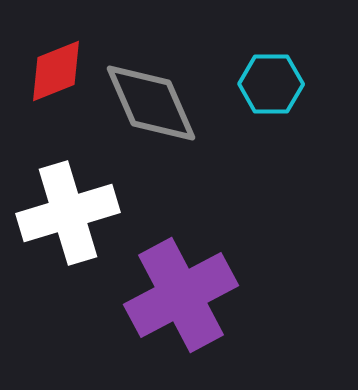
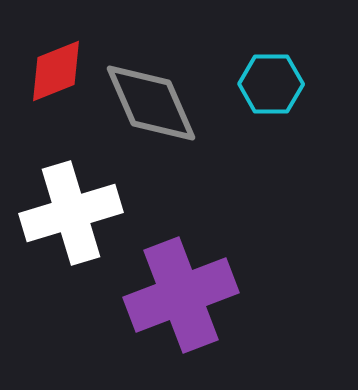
white cross: moved 3 px right
purple cross: rotated 7 degrees clockwise
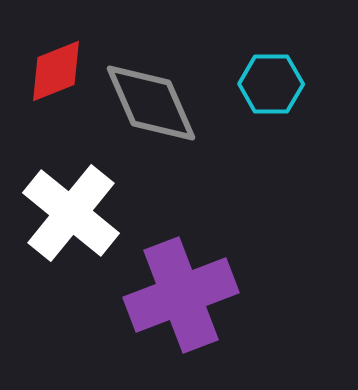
white cross: rotated 34 degrees counterclockwise
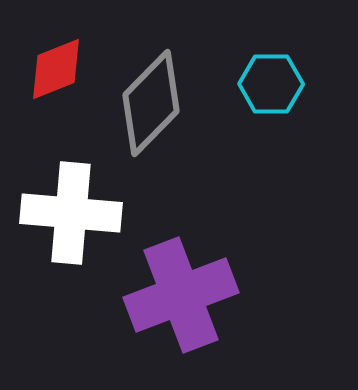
red diamond: moved 2 px up
gray diamond: rotated 68 degrees clockwise
white cross: rotated 34 degrees counterclockwise
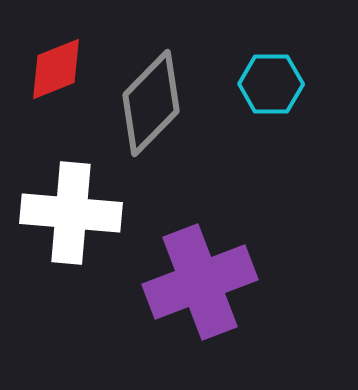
purple cross: moved 19 px right, 13 px up
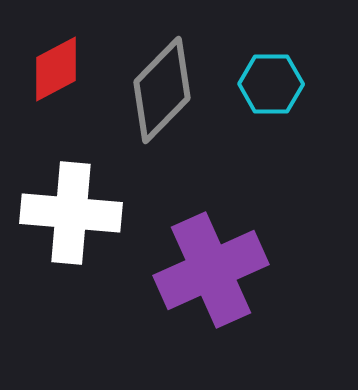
red diamond: rotated 6 degrees counterclockwise
gray diamond: moved 11 px right, 13 px up
purple cross: moved 11 px right, 12 px up; rotated 3 degrees counterclockwise
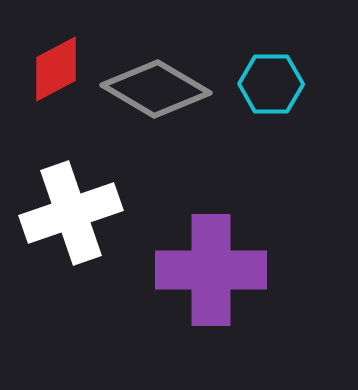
gray diamond: moved 6 px left, 1 px up; rotated 76 degrees clockwise
white cross: rotated 24 degrees counterclockwise
purple cross: rotated 24 degrees clockwise
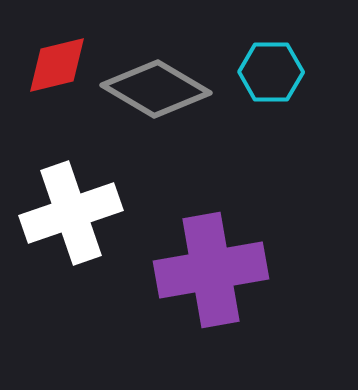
red diamond: moved 1 px right, 4 px up; rotated 14 degrees clockwise
cyan hexagon: moved 12 px up
purple cross: rotated 10 degrees counterclockwise
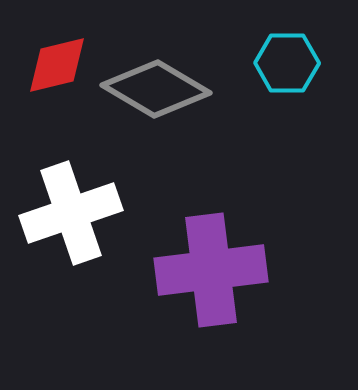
cyan hexagon: moved 16 px right, 9 px up
purple cross: rotated 3 degrees clockwise
